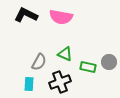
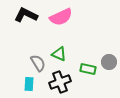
pink semicircle: rotated 35 degrees counterclockwise
green triangle: moved 6 px left
gray semicircle: moved 1 px left, 1 px down; rotated 60 degrees counterclockwise
green rectangle: moved 2 px down
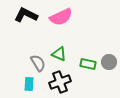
green rectangle: moved 5 px up
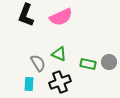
black L-shape: rotated 95 degrees counterclockwise
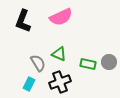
black L-shape: moved 3 px left, 6 px down
cyan rectangle: rotated 24 degrees clockwise
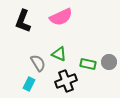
black cross: moved 6 px right, 1 px up
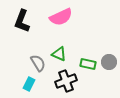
black L-shape: moved 1 px left
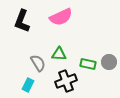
green triangle: rotated 21 degrees counterclockwise
cyan rectangle: moved 1 px left, 1 px down
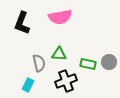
pink semicircle: moved 1 px left; rotated 15 degrees clockwise
black L-shape: moved 2 px down
gray semicircle: moved 1 px right; rotated 18 degrees clockwise
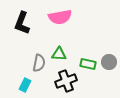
gray semicircle: rotated 24 degrees clockwise
cyan rectangle: moved 3 px left
